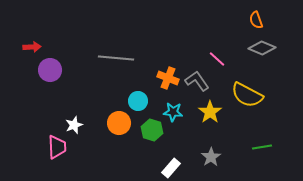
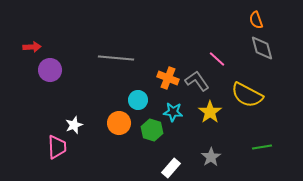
gray diamond: rotated 52 degrees clockwise
cyan circle: moved 1 px up
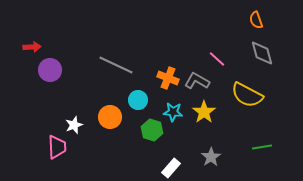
gray diamond: moved 5 px down
gray line: moved 7 px down; rotated 20 degrees clockwise
gray L-shape: rotated 25 degrees counterclockwise
yellow star: moved 6 px left
orange circle: moved 9 px left, 6 px up
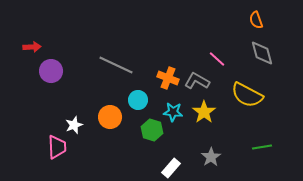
purple circle: moved 1 px right, 1 px down
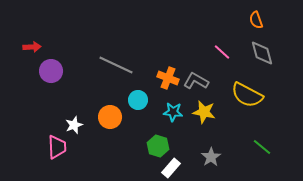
pink line: moved 5 px right, 7 px up
gray L-shape: moved 1 px left
yellow star: rotated 25 degrees counterclockwise
green hexagon: moved 6 px right, 16 px down
green line: rotated 48 degrees clockwise
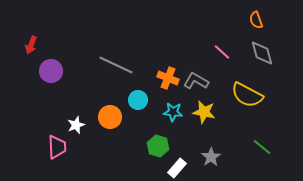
red arrow: moved 1 px left, 2 px up; rotated 114 degrees clockwise
white star: moved 2 px right
white rectangle: moved 6 px right
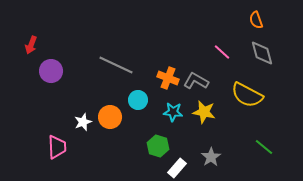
white star: moved 7 px right, 3 px up
green line: moved 2 px right
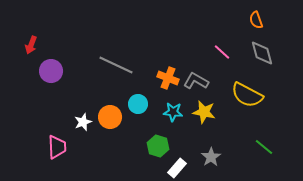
cyan circle: moved 4 px down
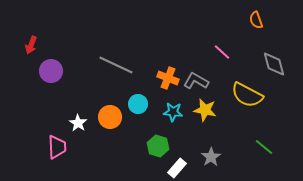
gray diamond: moved 12 px right, 11 px down
yellow star: moved 1 px right, 2 px up
white star: moved 5 px left, 1 px down; rotated 18 degrees counterclockwise
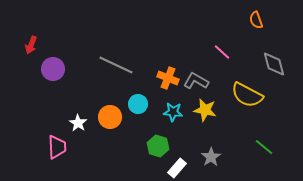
purple circle: moved 2 px right, 2 px up
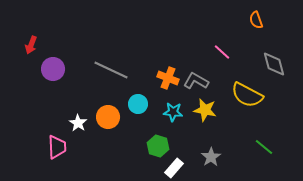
gray line: moved 5 px left, 5 px down
orange circle: moved 2 px left
white rectangle: moved 3 px left
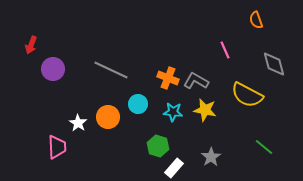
pink line: moved 3 px right, 2 px up; rotated 24 degrees clockwise
